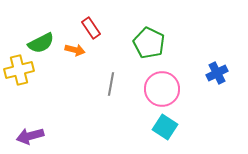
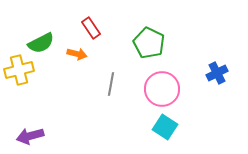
orange arrow: moved 2 px right, 4 px down
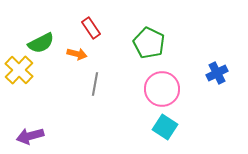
yellow cross: rotated 32 degrees counterclockwise
gray line: moved 16 px left
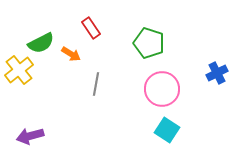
green pentagon: rotated 8 degrees counterclockwise
orange arrow: moved 6 px left; rotated 18 degrees clockwise
yellow cross: rotated 8 degrees clockwise
gray line: moved 1 px right
cyan square: moved 2 px right, 3 px down
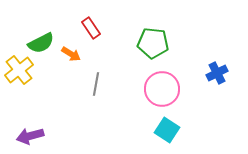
green pentagon: moved 4 px right; rotated 12 degrees counterclockwise
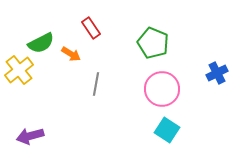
green pentagon: rotated 16 degrees clockwise
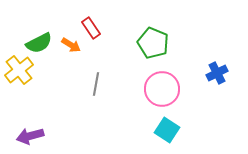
green semicircle: moved 2 px left
orange arrow: moved 9 px up
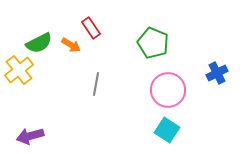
pink circle: moved 6 px right, 1 px down
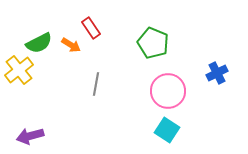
pink circle: moved 1 px down
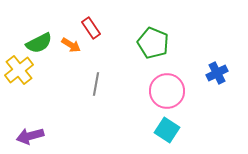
pink circle: moved 1 px left
